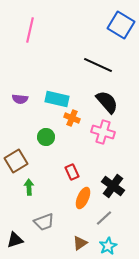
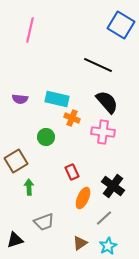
pink cross: rotated 10 degrees counterclockwise
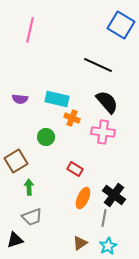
red rectangle: moved 3 px right, 3 px up; rotated 35 degrees counterclockwise
black cross: moved 1 px right, 9 px down
gray line: rotated 36 degrees counterclockwise
gray trapezoid: moved 12 px left, 5 px up
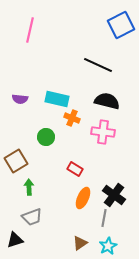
blue square: rotated 32 degrees clockwise
black semicircle: moved 1 px up; rotated 35 degrees counterclockwise
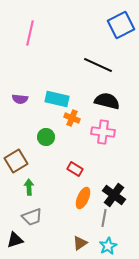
pink line: moved 3 px down
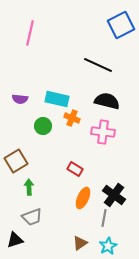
green circle: moved 3 px left, 11 px up
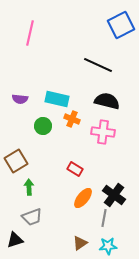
orange cross: moved 1 px down
orange ellipse: rotated 15 degrees clockwise
cyan star: rotated 24 degrees clockwise
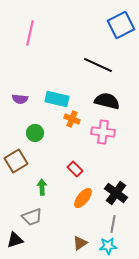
green circle: moved 8 px left, 7 px down
red rectangle: rotated 14 degrees clockwise
green arrow: moved 13 px right
black cross: moved 2 px right, 2 px up
gray line: moved 9 px right, 6 px down
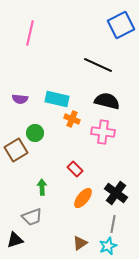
brown square: moved 11 px up
cyan star: rotated 18 degrees counterclockwise
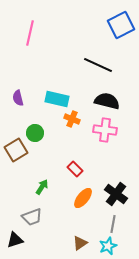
purple semicircle: moved 2 px left, 1 px up; rotated 70 degrees clockwise
pink cross: moved 2 px right, 2 px up
green arrow: rotated 35 degrees clockwise
black cross: moved 1 px down
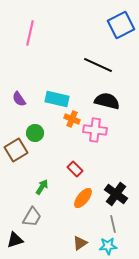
purple semicircle: moved 1 px right, 1 px down; rotated 21 degrees counterclockwise
pink cross: moved 10 px left
gray trapezoid: rotated 40 degrees counterclockwise
gray line: rotated 24 degrees counterclockwise
cyan star: rotated 18 degrees clockwise
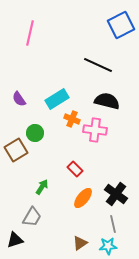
cyan rectangle: rotated 45 degrees counterclockwise
